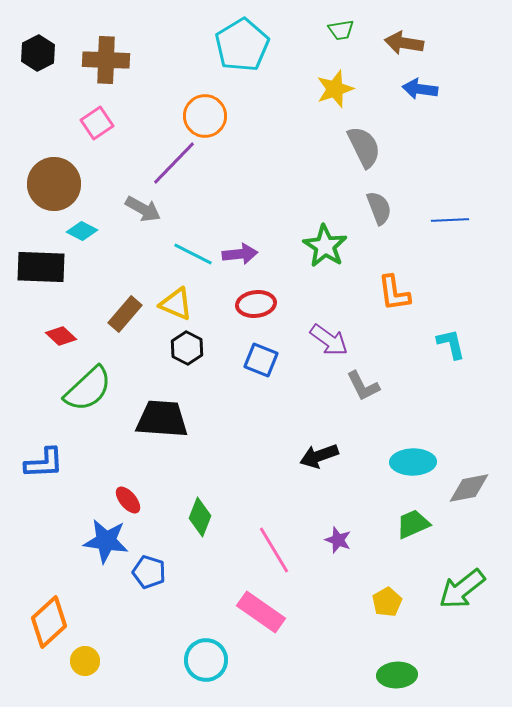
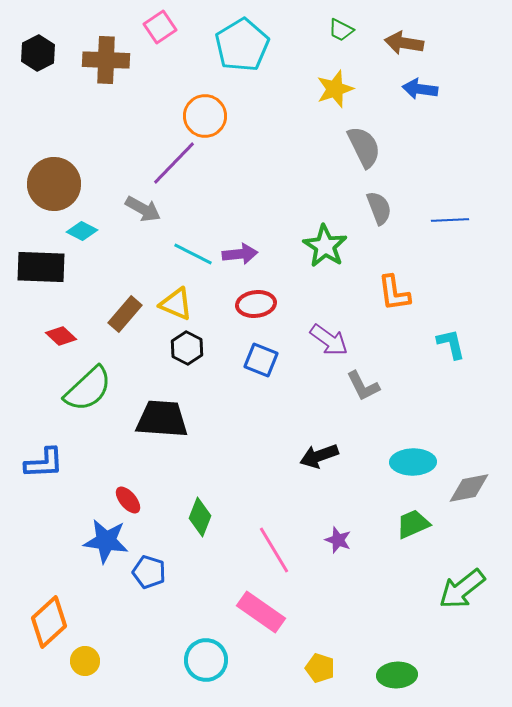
green trapezoid at (341, 30): rotated 36 degrees clockwise
pink square at (97, 123): moved 63 px right, 96 px up
yellow pentagon at (387, 602): moved 67 px left, 66 px down; rotated 24 degrees counterclockwise
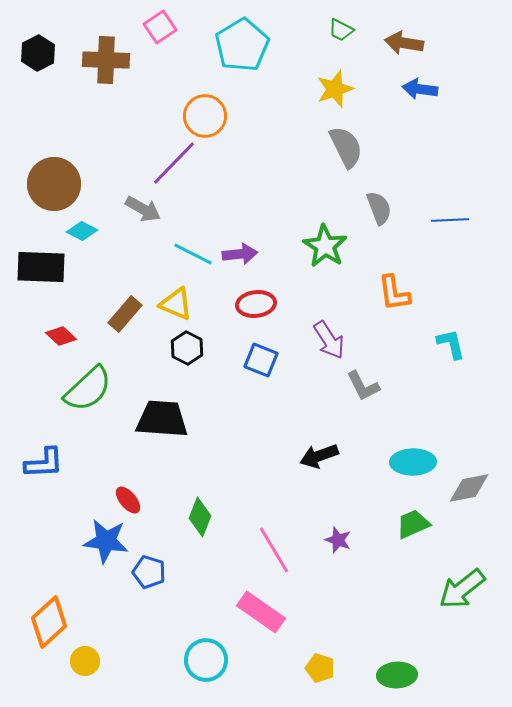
gray semicircle at (364, 147): moved 18 px left
purple arrow at (329, 340): rotated 21 degrees clockwise
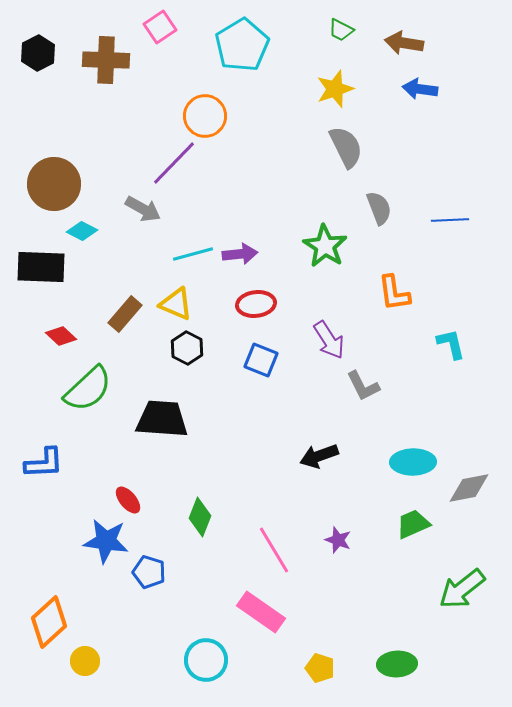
cyan line at (193, 254): rotated 42 degrees counterclockwise
green ellipse at (397, 675): moved 11 px up
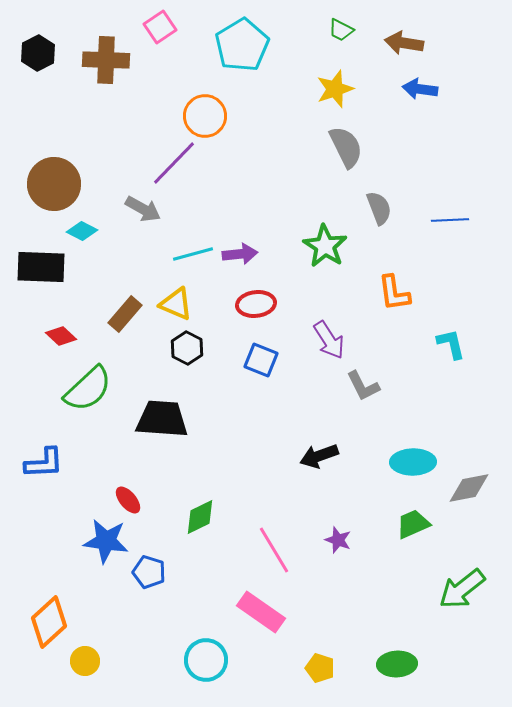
green diamond at (200, 517): rotated 42 degrees clockwise
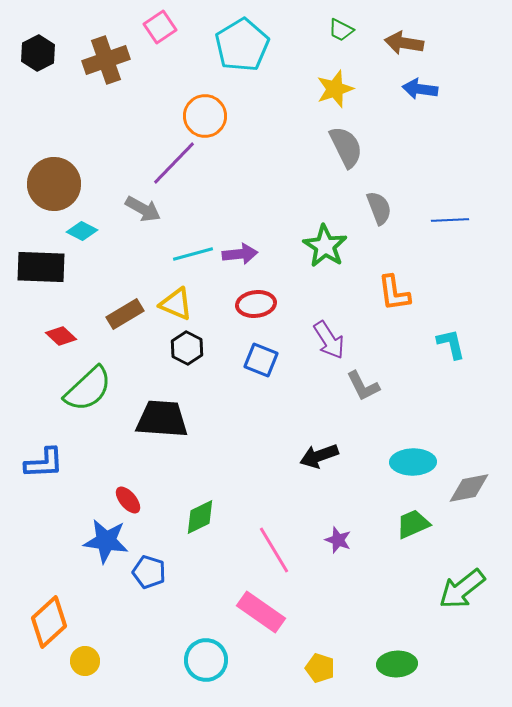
brown cross at (106, 60): rotated 21 degrees counterclockwise
brown rectangle at (125, 314): rotated 18 degrees clockwise
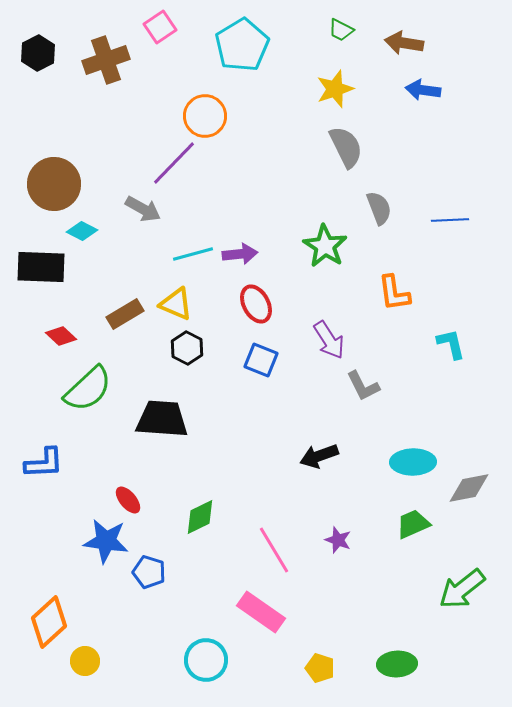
blue arrow at (420, 89): moved 3 px right, 1 px down
red ellipse at (256, 304): rotated 69 degrees clockwise
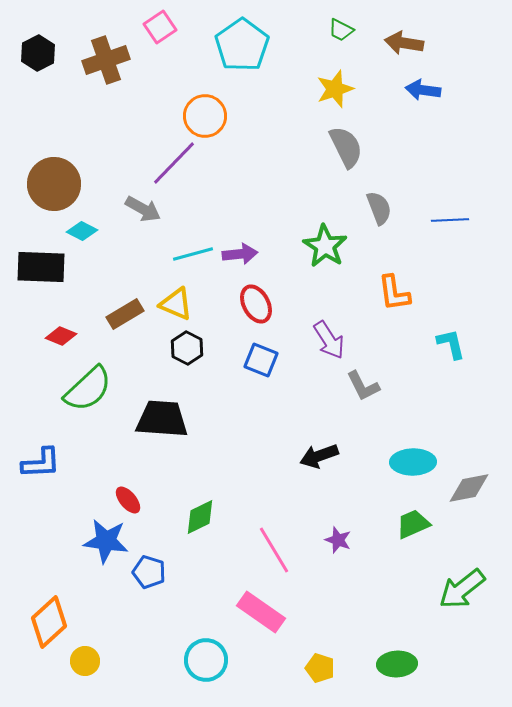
cyan pentagon at (242, 45): rotated 4 degrees counterclockwise
red diamond at (61, 336): rotated 20 degrees counterclockwise
blue L-shape at (44, 463): moved 3 px left
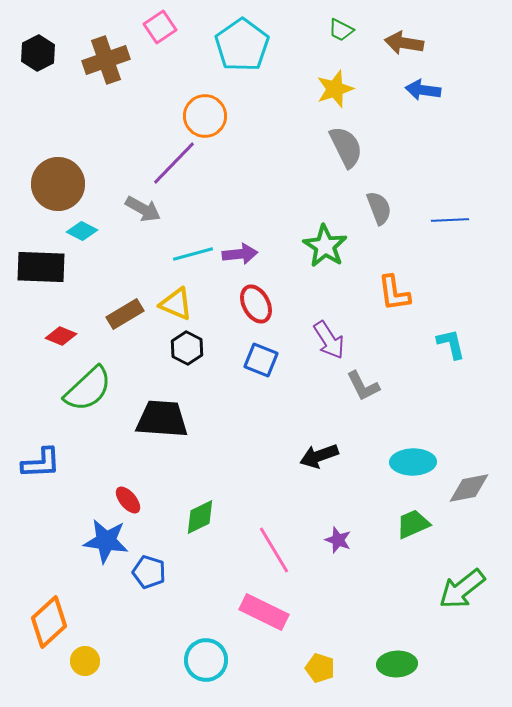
brown circle at (54, 184): moved 4 px right
pink rectangle at (261, 612): moved 3 px right; rotated 9 degrees counterclockwise
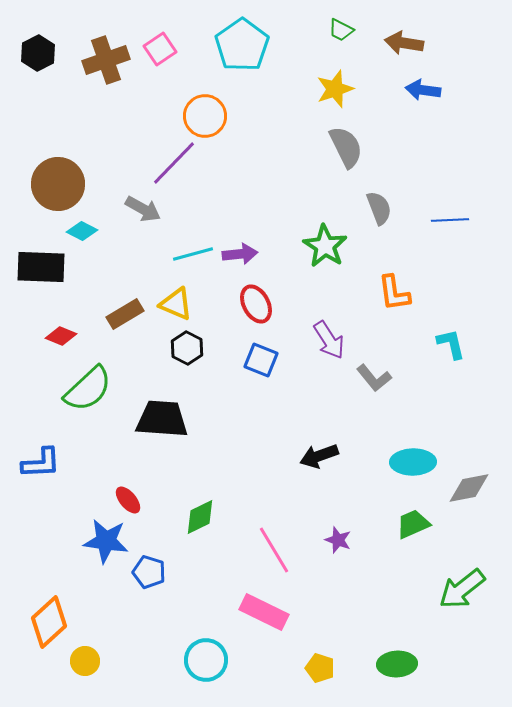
pink square at (160, 27): moved 22 px down
gray L-shape at (363, 386): moved 11 px right, 8 px up; rotated 12 degrees counterclockwise
